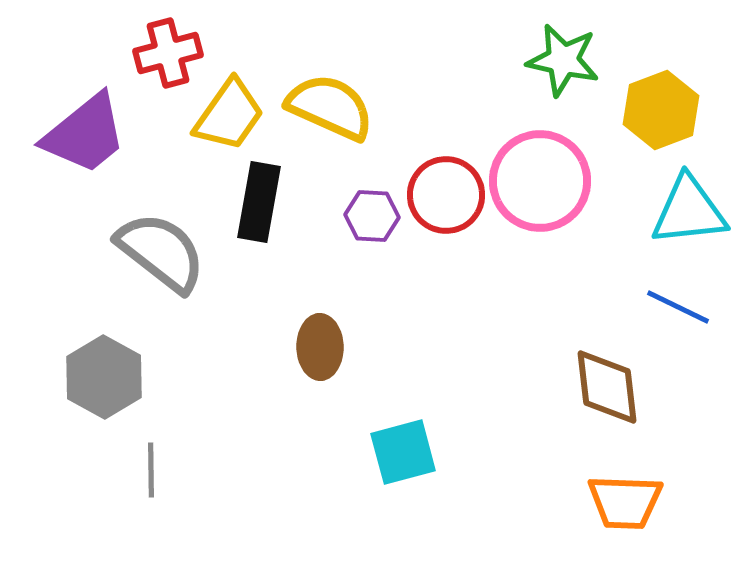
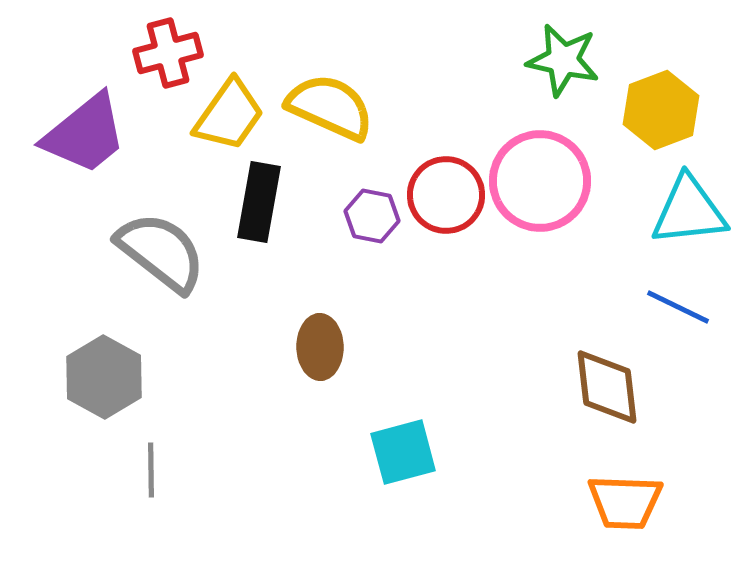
purple hexagon: rotated 8 degrees clockwise
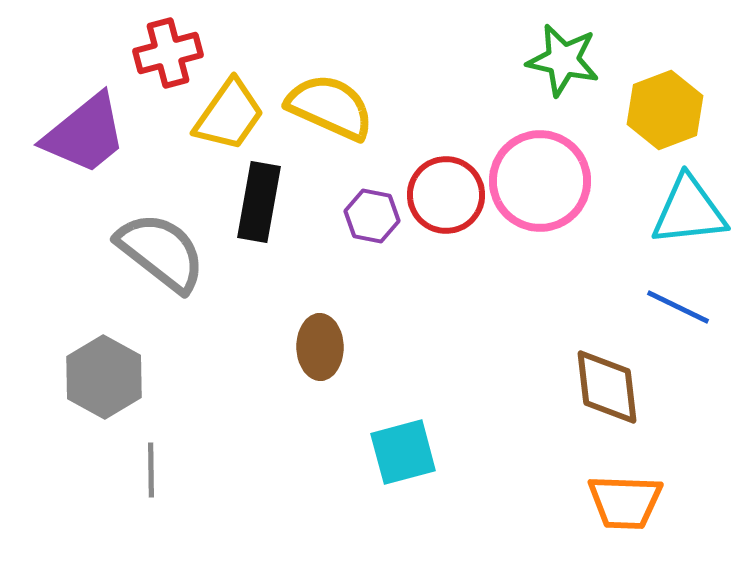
yellow hexagon: moved 4 px right
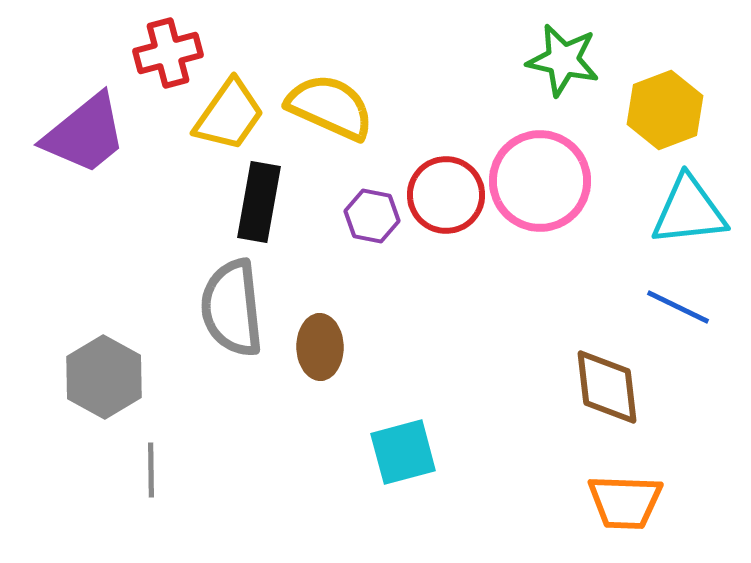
gray semicircle: moved 71 px right, 56 px down; rotated 134 degrees counterclockwise
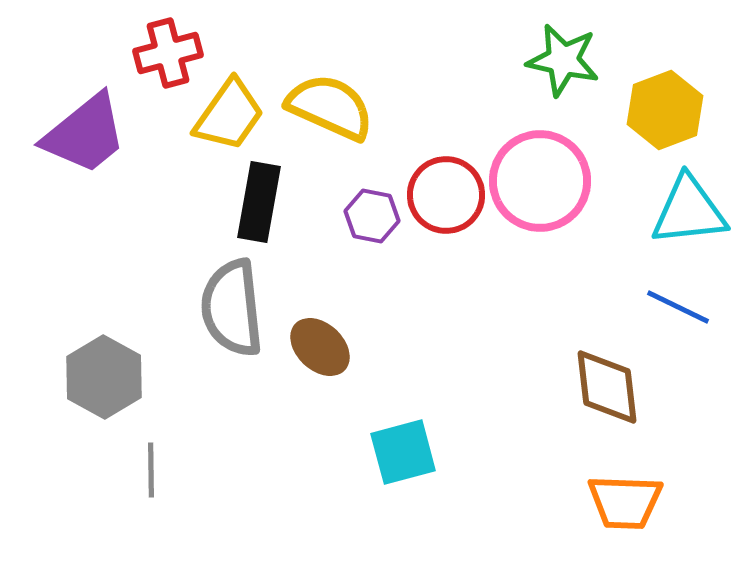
brown ellipse: rotated 46 degrees counterclockwise
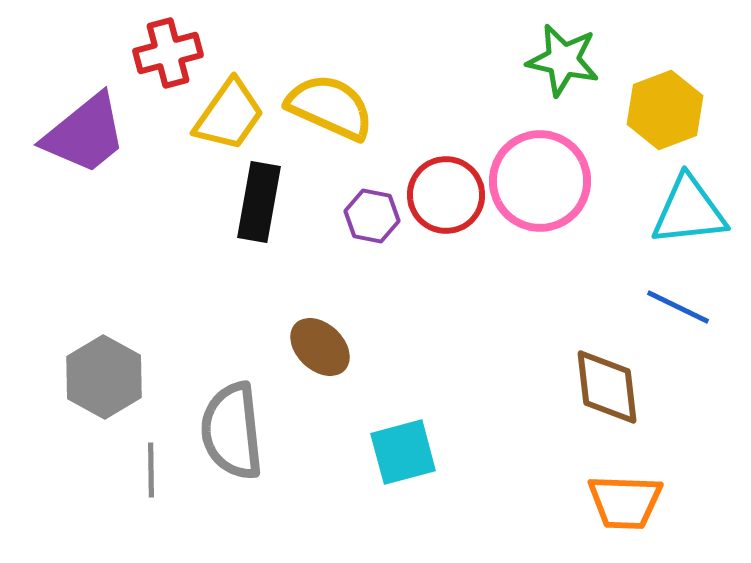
gray semicircle: moved 123 px down
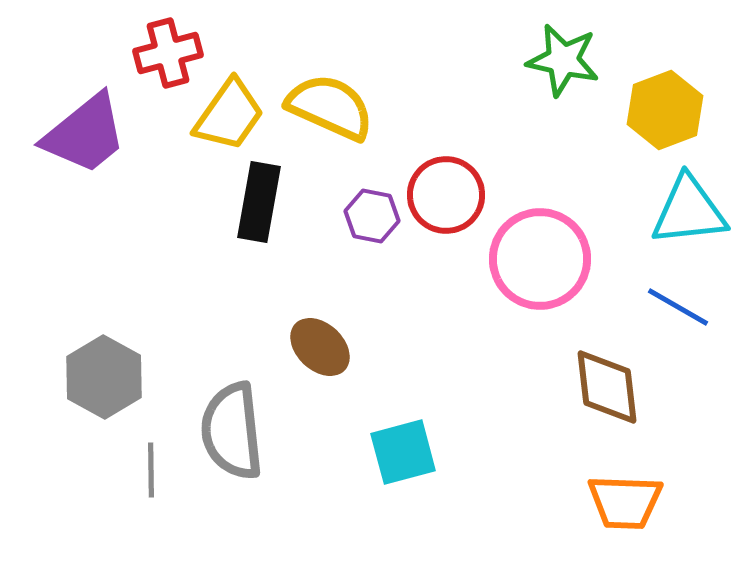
pink circle: moved 78 px down
blue line: rotated 4 degrees clockwise
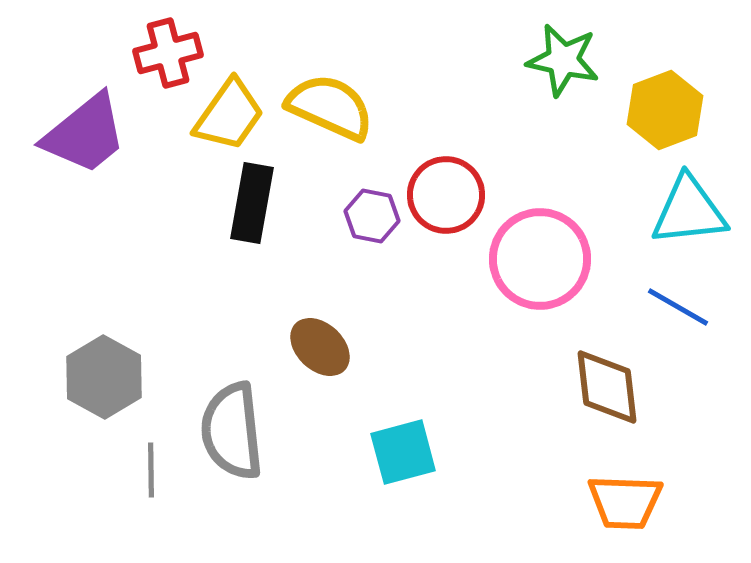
black rectangle: moved 7 px left, 1 px down
